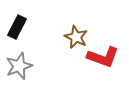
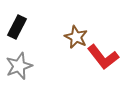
red L-shape: rotated 32 degrees clockwise
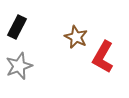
red L-shape: rotated 68 degrees clockwise
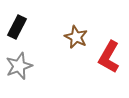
red L-shape: moved 6 px right
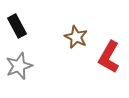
black rectangle: moved 1 px up; rotated 55 degrees counterclockwise
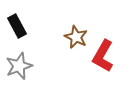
red L-shape: moved 6 px left, 1 px up
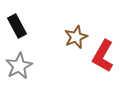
brown star: rotated 25 degrees clockwise
gray star: rotated 8 degrees counterclockwise
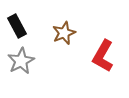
brown star: moved 12 px left, 4 px up
gray star: moved 2 px right, 5 px up
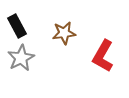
brown star: rotated 15 degrees clockwise
gray star: moved 3 px up
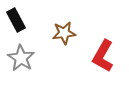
black rectangle: moved 1 px left, 6 px up
gray star: rotated 12 degrees counterclockwise
